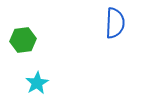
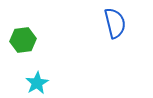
blue semicircle: rotated 16 degrees counterclockwise
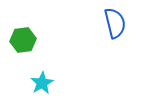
cyan star: moved 5 px right
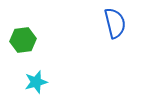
cyan star: moved 6 px left, 1 px up; rotated 15 degrees clockwise
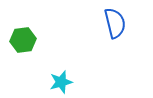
cyan star: moved 25 px right
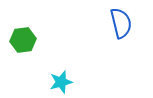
blue semicircle: moved 6 px right
